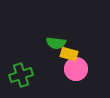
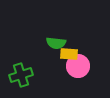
yellow rectangle: rotated 12 degrees counterclockwise
pink circle: moved 2 px right, 3 px up
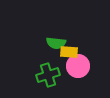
yellow rectangle: moved 2 px up
green cross: moved 27 px right
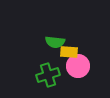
green semicircle: moved 1 px left, 1 px up
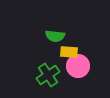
green semicircle: moved 6 px up
green cross: rotated 15 degrees counterclockwise
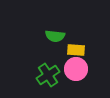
yellow rectangle: moved 7 px right, 2 px up
pink circle: moved 2 px left, 3 px down
